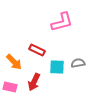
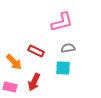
red rectangle: moved 1 px left, 1 px down
gray semicircle: moved 10 px left, 15 px up
cyan square: moved 6 px right, 1 px down
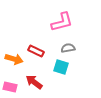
orange arrow: moved 3 px up; rotated 30 degrees counterclockwise
cyan square: moved 2 px left, 1 px up; rotated 14 degrees clockwise
red arrow: rotated 102 degrees clockwise
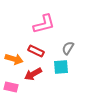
pink L-shape: moved 18 px left, 2 px down
gray semicircle: rotated 48 degrees counterclockwise
cyan square: rotated 21 degrees counterclockwise
red arrow: moved 1 px left, 8 px up; rotated 66 degrees counterclockwise
pink rectangle: moved 1 px right
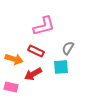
pink L-shape: moved 2 px down
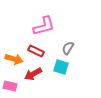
cyan square: rotated 21 degrees clockwise
pink rectangle: moved 1 px left, 1 px up
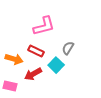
cyan square: moved 5 px left, 2 px up; rotated 28 degrees clockwise
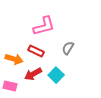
cyan square: moved 10 px down
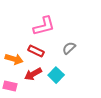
gray semicircle: moved 1 px right; rotated 16 degrees clockwise
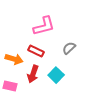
red arrow: rotated 42 degrees counterclockwise
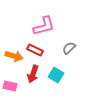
red rectangle: moved 1 px left, 1 px up
orange arrow: moved 3 px up
cyan square: rotated 14 degrees counterclockwise
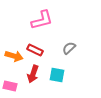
pink L-shape: moved 2 px left, 6 px up
cyan square: moved 1 px right; rotated 21 degrees counterclockwise
